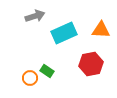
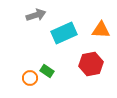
gray arrow: moved 1 px right, 1 px up
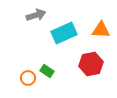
orange circle: moved 2 px left
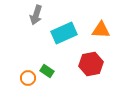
gray arrow: rotated 126 degrees clockwise
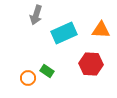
red hexagon: rotated 15 degrees clockwise
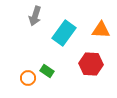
gray arrow: moved 1 px left, 1 px down
cyan rectangle: rotated 30 degrees counterclockwise
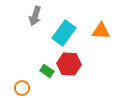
orange triangle: moved 1 px down
red hexagon: moved 22 px left
orange circle: moved 6 px left, 10 px down
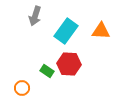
cyan rectangle: moved 2 px right, 2 px up
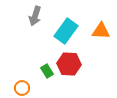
green rectangle: rotated 24 degrees clockwise
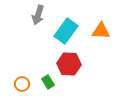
gray arrow: moved 3 px right, 1 px up
green rectangle: moved 1 px right, 11 px down
orange circle: moved 4 px up
